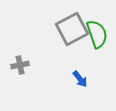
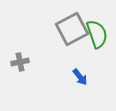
gray cross: moved 3 px up
blue arrow: moved 2 px up
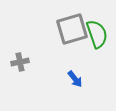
gray square: rotated 12 degrees clockwise
blue arrow: moved 5 px left, 2 px down
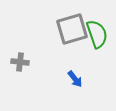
gray cross: rotated 18 degrees clockwise
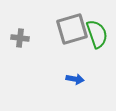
gray cross: moved 24 px up
blue arrow: rotated 42 degrees counterclockwise
